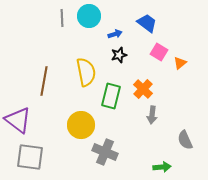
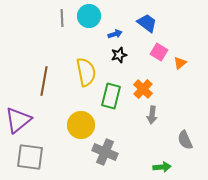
purple triangle: rotated 44 degrees clockwise
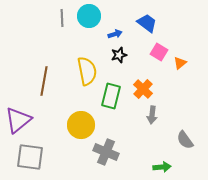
yellow semicircle: moved 1 px right, 1 px up
gray semicircle: rotated 12 degrees counterclockwise
gray cross: moved 1 px right
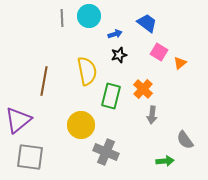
green arrow: moved 3 px right, 6 px up
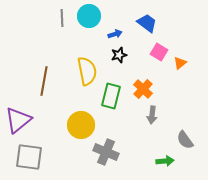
gray square: moved 1 px left
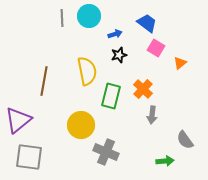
pink square: moved 3 px left, 4 px up
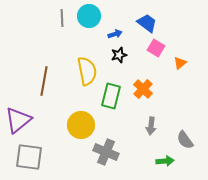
gray arrow: moved 1 px left, 11 px down
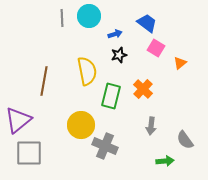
gray cross: moved 1 px left, 6 px up
gray square: moved 4 px up; rotated 8 degrees counterclockwise
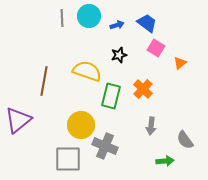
blue arrow: moved 2 px right, 9 px up
yellow semicircle: rotated 60 degrees counterclockwise
gray square: moved 39 px right, 6 px down
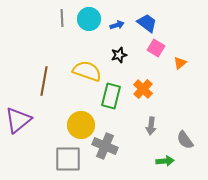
cyan circle: moved 3 px down
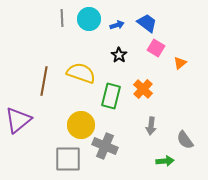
black star: rotated 21 degrees counterclockwise
yellow semicircle: moved 6 px left, 2 px down
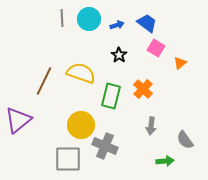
brown line: rotated 16 degrees clockwise
